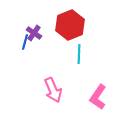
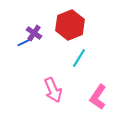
blue line: rotated 49 degrees clockwise
cyan line: moved 4 px down; rotated 30 degrees clockwise
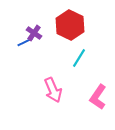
red hexagon: rotated 12 degrees counterclockwise
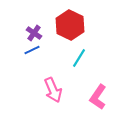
blue line: moved 7 px right, 8 px down
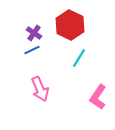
pink arrow: moved 13 px left, 1 px up
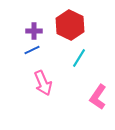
purple cross: moved 2 px up; rotated 35 degrees counterclockwise
pink arrow: moved 3 px right, 6 px up
